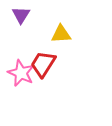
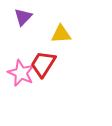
purple triangle: moved 2 px right, 2 px down; rotated 12 degrees clockwise
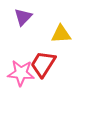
pink star: rotated 20 degrees counterclockwise
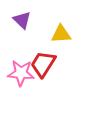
purple triangle: moved 1 px left, 3 px down; rotated 30 degrees counterclockwise
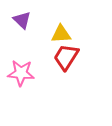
red trapezoid: moved 23 px right, 7 px up
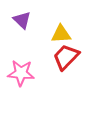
red trapezoid: rotated 12 degrees clockwise
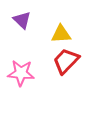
red trapezoid: moved 4 px down
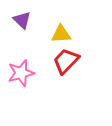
pink star: rotated 20 degrees counterclockwise
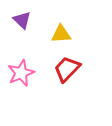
red trapezoid: moved 1 px right, 8 px down
pink star: rotated 8 degrees counterclockwise
